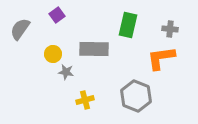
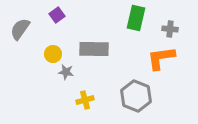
green rectangle: moved 8 px right, 7 px up
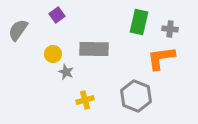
green rectangle: moved 3 px right, 4 px down
gray semicircle: moved 2 px left, 1 px down
gray star: rotated 14 degrees clockwise
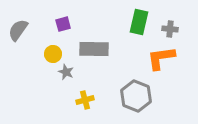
purple square: moved 6 px right, 9 px down; rotated 21 degrees clockwise
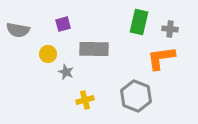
gray semicircle: rotated 115 degrees counterclockwise
yellow circle: moved 5 px left
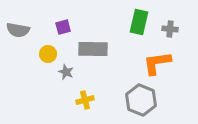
purple square: moved 3 px down
gray rectangle: moved 1 px left
orange L-shape: moved 4 px left, 5 px down
gray hexagon: moved 5 px right, 4 px down
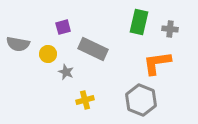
gray semicircle: moved 14 px down
gray rectangle: rotated 24 degrees clockwise
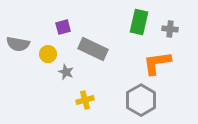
gray hexagon: rotated 8 degrees clockwise
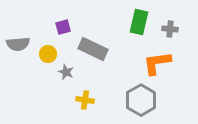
gray semicircle: rotated 15 degrees counterclockwise
yellow cross: rotated 24 degrees clockwise
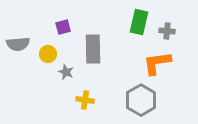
gray cross: moved 3 px left, 2 px down
gray rectangle: rotated 64 degrees clockwise
